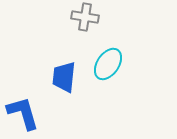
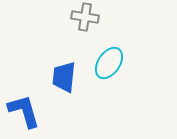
cyan ellipse: moved 1 px right, 1 px up
blue L-shape: moved 1 px right, 2 px up
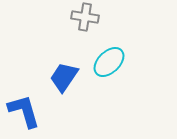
cyan ellipse: moved 1 px up; rotated 12 degrees clockwise
blue trapezoid: rotated 28 degrees clockwise
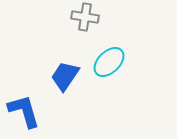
blue trapezoid: moved 1 px right, 1 px up
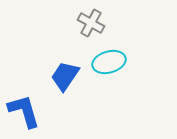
gray cross: moved 6 px right, 6 px down; rotated 20 degrees clockwise
cyan ellipse: rotated 28 degrees clockwise
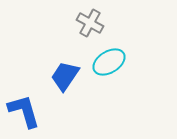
gray cross: moved 1 px left
cyan ellipse: rotated 16 degrees counterclockwise
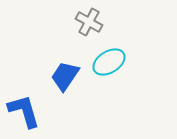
gray cross: moved 1 px left, 1 px up
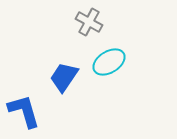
blue trapezoid: moved 1 px left, 1 px down
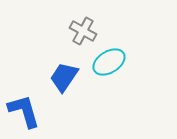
gray cross: moved 6 px left, 9 px down
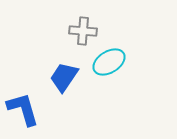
gray cross: rotated 24 degrees counterclockwise
blue L-shape: moved 1 px left, 2 px up
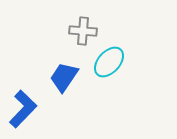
cyan ellipse: rotated 16 degrees counterclockwise
blue L-shape: rotated 60 degrees clockwise
